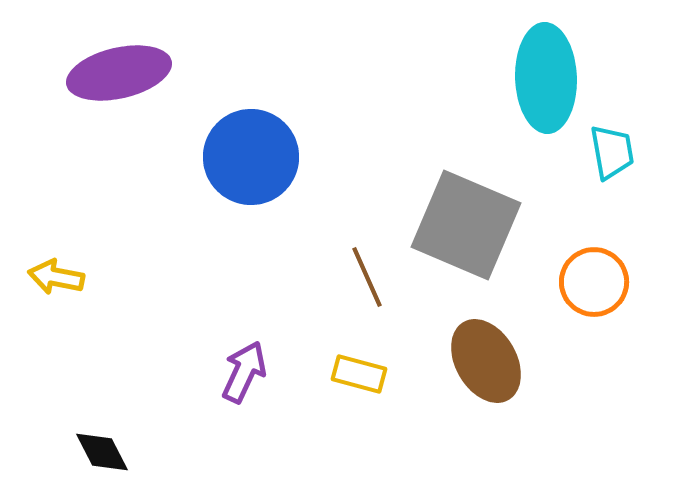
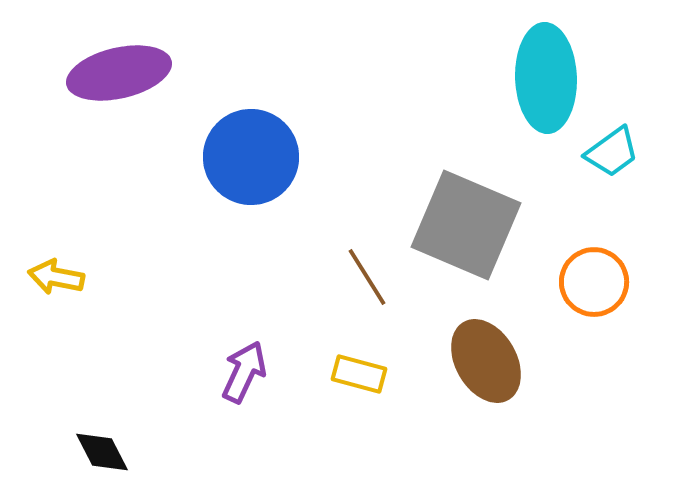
cyan trapezoid: rotated 64 degrees clockwise
brown line: rotated 8 degrees counterclockwise
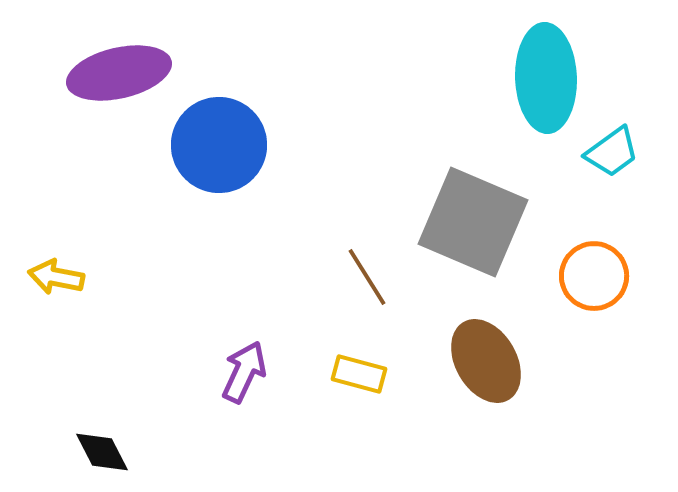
blue circle: moved 32 px left, 12 px up
gray square: moved 7 px right, 3 px up
orange circle: moved 6 px up
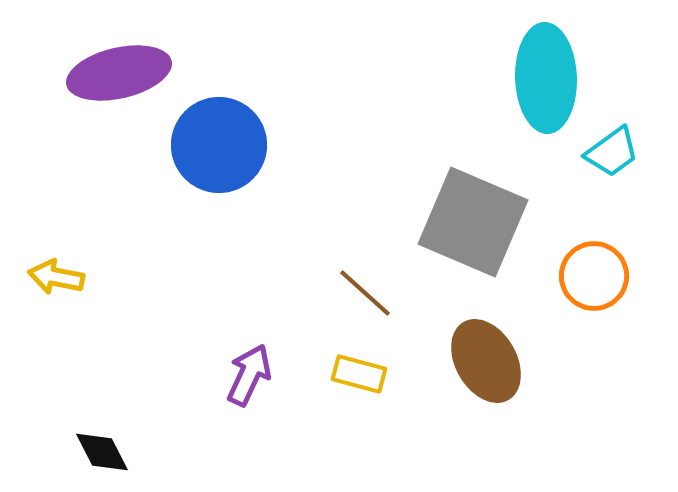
brown line: moved 2 px left, 16 px down; rotated 16 degrees counterclockwise
purple arrow: moved 5 px right, 3 px down
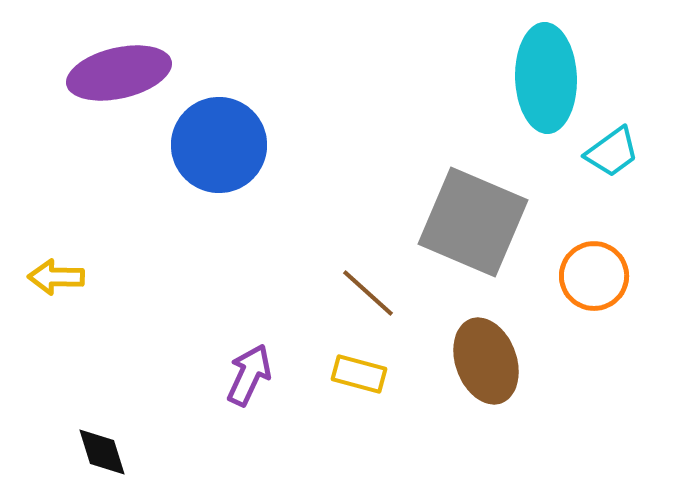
yellow arrow: rotated 10 degrees counterclockwise
brown line: moved 3 px right
brown ellipse: rotated 10 degrees clockwise
black diamond: rotated 10 degrees clockwise
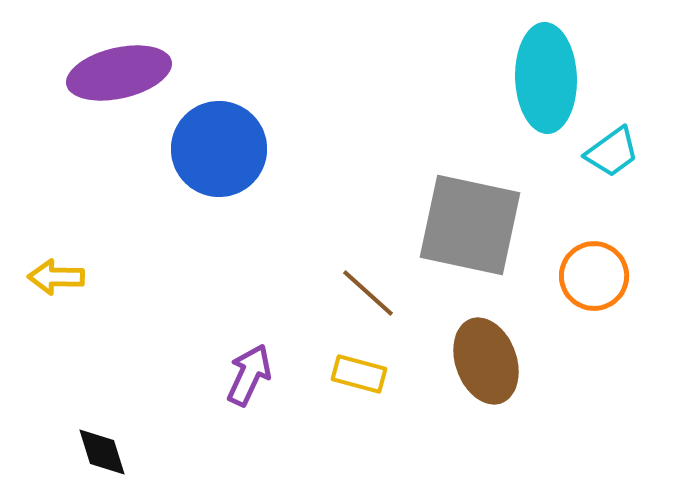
blue circle: moved 4 px down
gray square: moved 3 px left, 3 px down; rotated 11 degrees counterclockwise
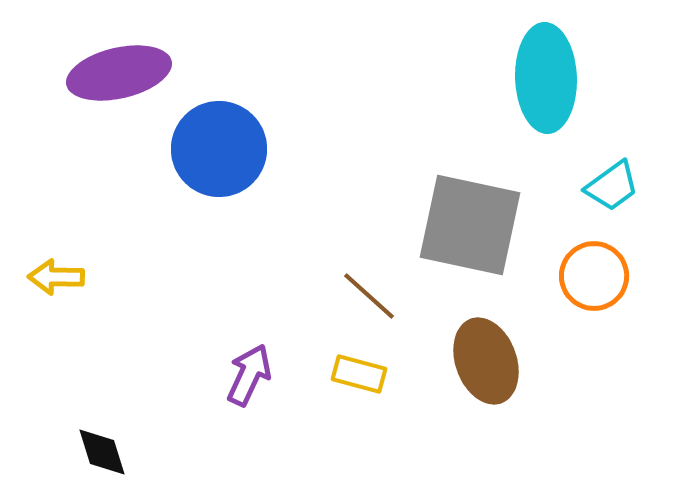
cyan trapezoid: moved 34 px down
brown line: moved 1 px right, 3 px down
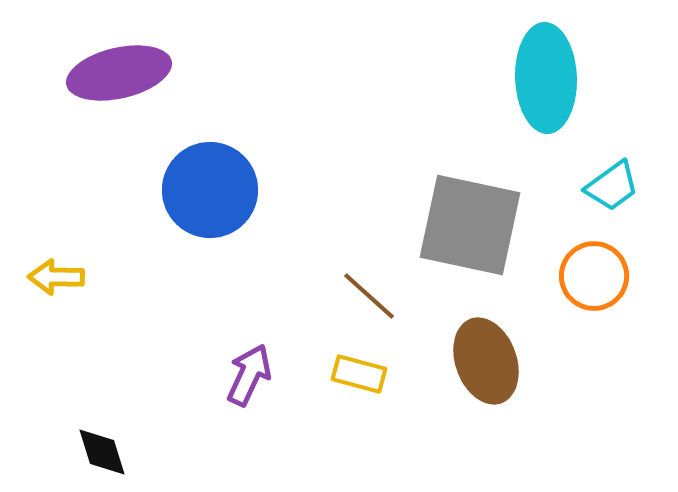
blue circle: moved 9 px left, 41 px down
